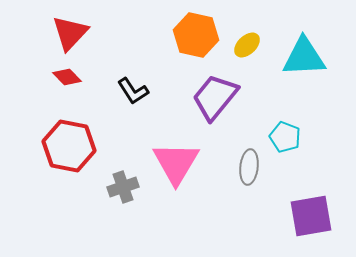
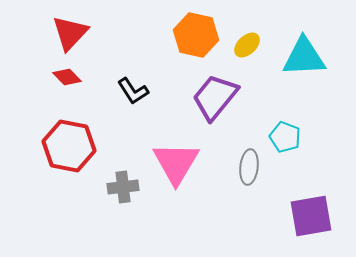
gray cross: rotated 12 degrees clockwise
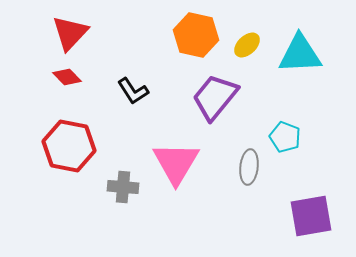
cyan triangle: moved 4 px left, 3 px up
gray cross: rotated 12 degrees clockwise
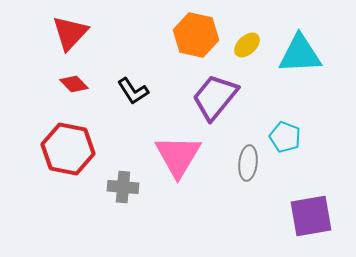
red diamond: moved 7 px right, 7 px down
red hexagon: moved 1 px left, 3 px down
pink triangle: moved 2 px right, 7 px up
gray ellipse: moved 1 px left, 4 px up
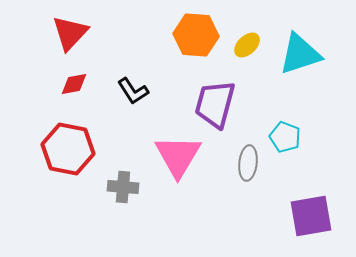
orange hexagon: rotated 9 degrees counterclockwise
cyan triangle: rotated 15 degrees counterclockwise
red diamond: rotated 56 degrees counterclockwise
purple trapezoid: moved 7 px down; rotated 24 degrees counterclockwise
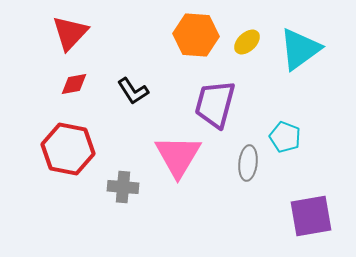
yellow ellipse: moved 3 px up
cyan triangle: moved 5 px up; rotated 18 degrees counterclockwise
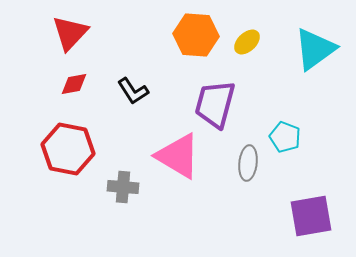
cyan triangle: moved 15 px right
pink triangle: rotated 30 degrees counterclockwise
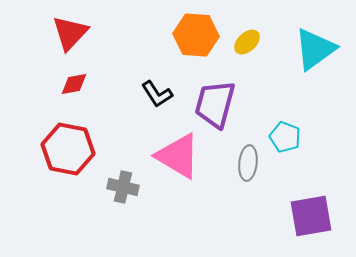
black L-shape: moved 24 px right, 3 px down
gray cross: rotated 8 degrees clockwise
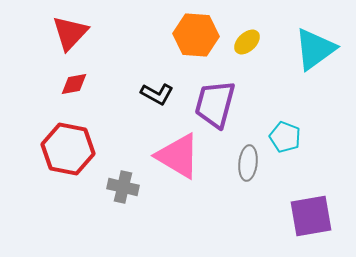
black L-shape: rotated 28 degrees counterclockwise
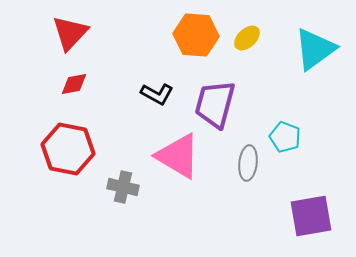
yellow ellipse: moved 4 px up
